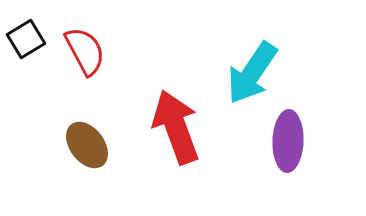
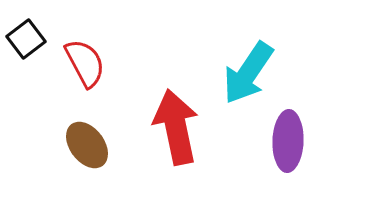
black square: rotated 6 degrees counterclockwise
red semicircle: moved 12 px down
cyan arrow: moved 4 px left
red arrow: rotated 8 degrees clockwise
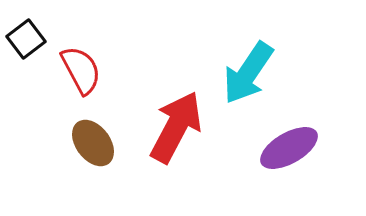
red semicircle: moved 4 px left, 7 px down
red arrow: rotated 40 degrees clockwise
purple ellipse: moved 1 px right, 7 px down; rotated 58 degrees clockwise
brown ellipse: moved 6 px right, 2 px up
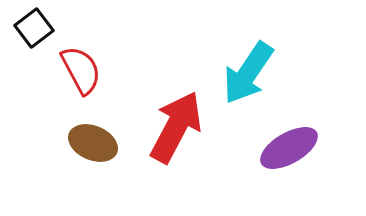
black square: moved 8 px right, 11 px up
brown ellipse: rotated 30 degrees counterclockwise
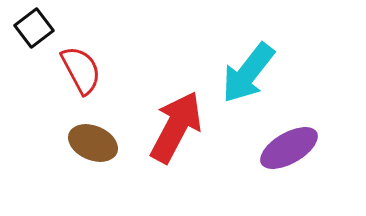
cyan arrow: rotated 4 degrees clockwise
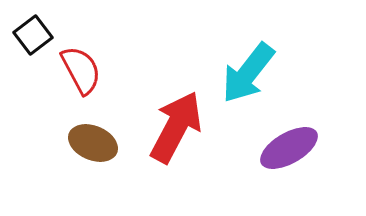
black square: moved 1 px left, 7 px down
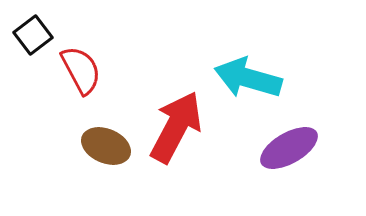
cyan arrow: moved 5 px down; rotated 68 degrees clockwise
brown ellipse: moved 13 px right, 3 px down
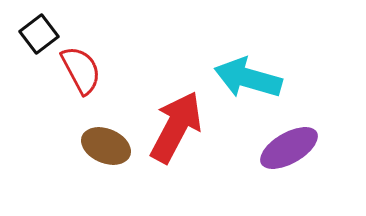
black square: moved 6 px right, 1 px up
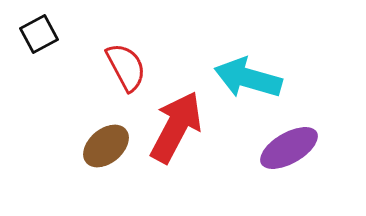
black square: rotated 9 degrees clockwise
red semicircle: moved 45 px right, 3 px up
brown ellipse: rotated 63 degrees counterclockwise
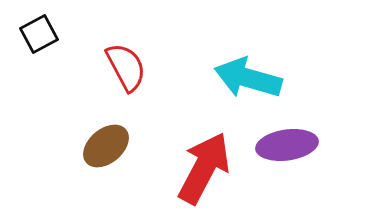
red arrow: moved 28 px right, 41 px down
purple ellipse: moved 2 px left, 3 px up; rotated 22 degrees clockwise
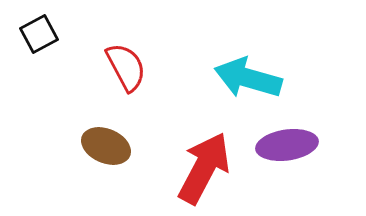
brown ellipse: rotated 63 degrees clockwise
